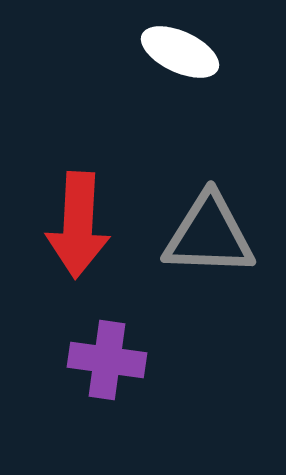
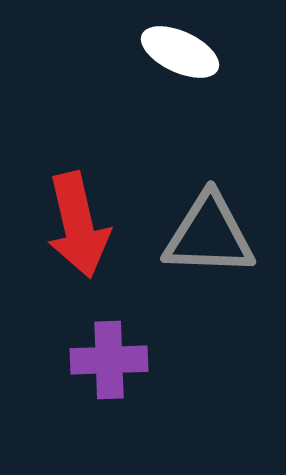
red arrow: rotated 16 degrees counterclockwise
purple cross: moved 2 px right; rotated 10 degrees counterclockwise
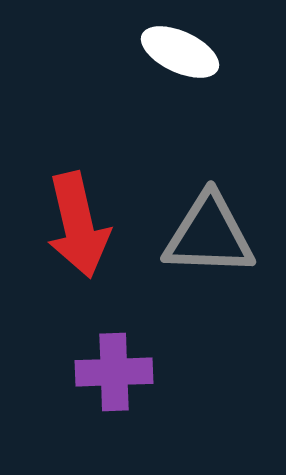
purple cross: moved 5 px right, 12 px down
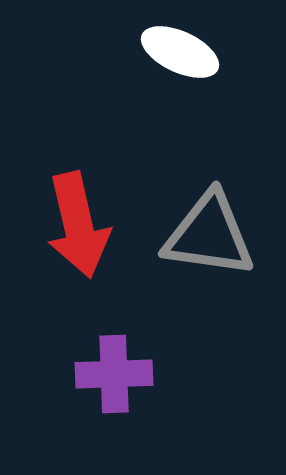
gray triangle: rotated 6 degrees clockwise
purple cross: moved 2 px down
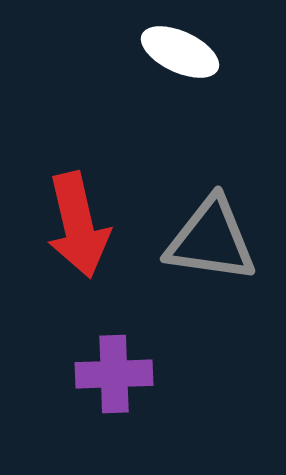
gray triangle: moved 2 px right, 5 px down
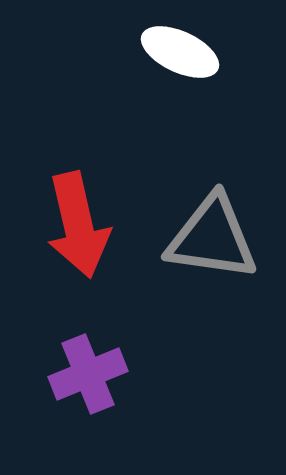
gray triangle: moved 1 px right, 2 px up
purple cross: moved 26 px left; rotated 20 degrees counterclockwise
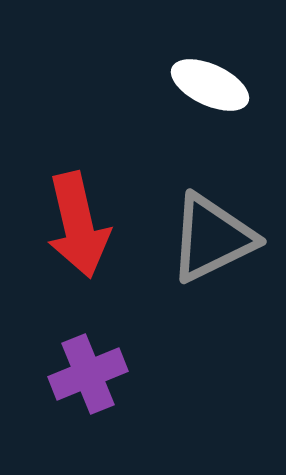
white ellipse: moved 30 px right, 33 px down
gray triangle: rotated 34 degrees counterclockwise
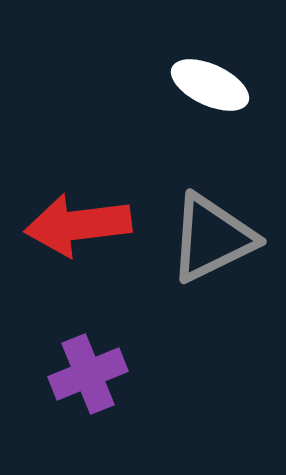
red arrow: rotated 96 degrees clockwise
